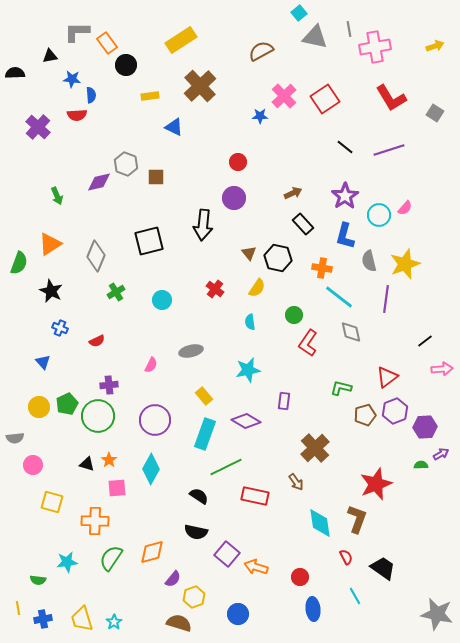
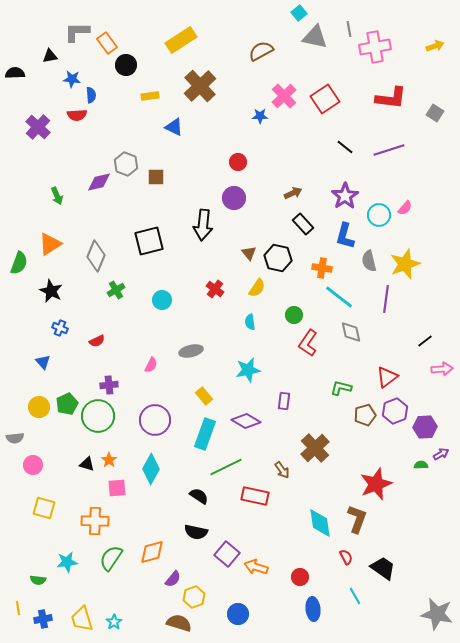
red L-shape at (391, 98): rotated 52 degrees counterclockwise
green cross at (116, 292): moved 2 px up
brown arrow at (296, 482): moved 14 px left, 12 px up
yellow square at (52, 502): moved 8 px left, 6 px down
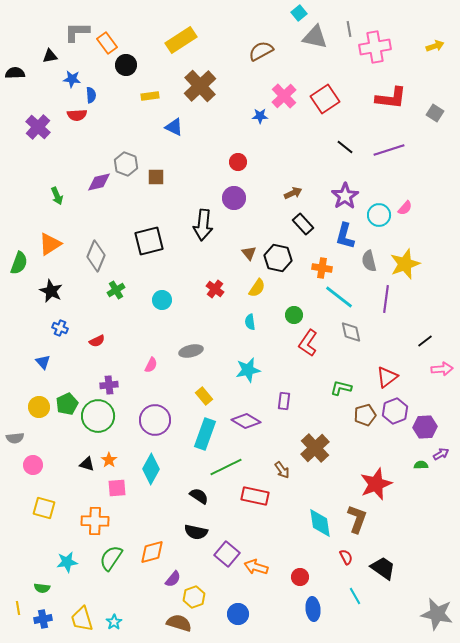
green semicircle at (38, 580): moved 4 px right, 8 px down
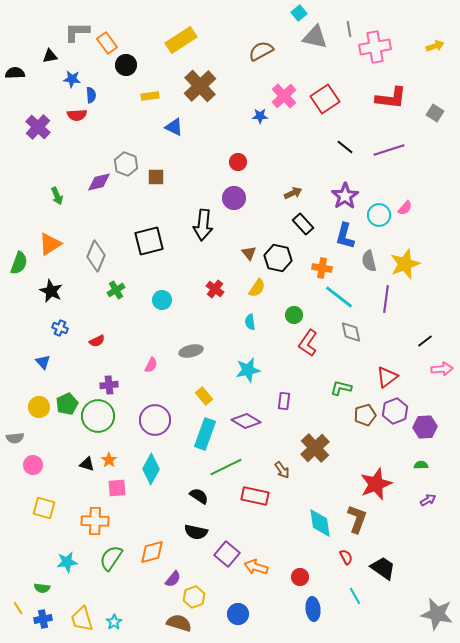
purple arrow at (441, 454): moved 13 px left, 46 px down
yellow line at (18, 608): rotated 24 degrees counterclockwise
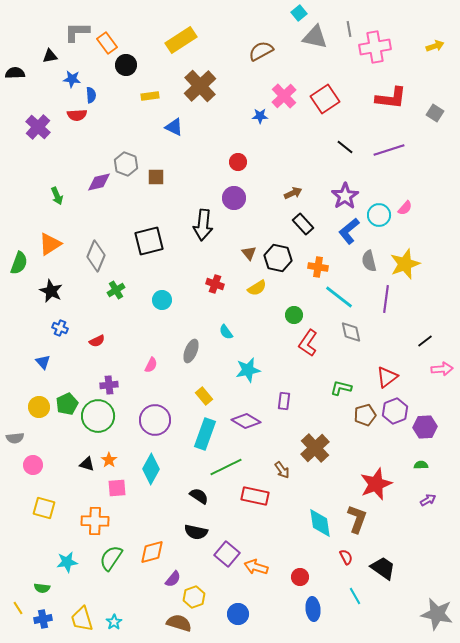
blue L-shape at (345, 236): moved 4 px right, 5 px up; rotated 36 degrees clockwise
orange cross at (322, 268): moved 4 px left, 1 px up
yellow semicircle at (257, 288): rotated 24 degrees clockwise
red cross at (215, 289): moved 5 px up; rotated 18 degrees counterclockwise
cyan semicircle at (250, 322): moved 24 px left, 10 px down; rotated 28 degrees counterclockwise
gray ellipse at (191, 351): rotated 55 degrees counterclockwise
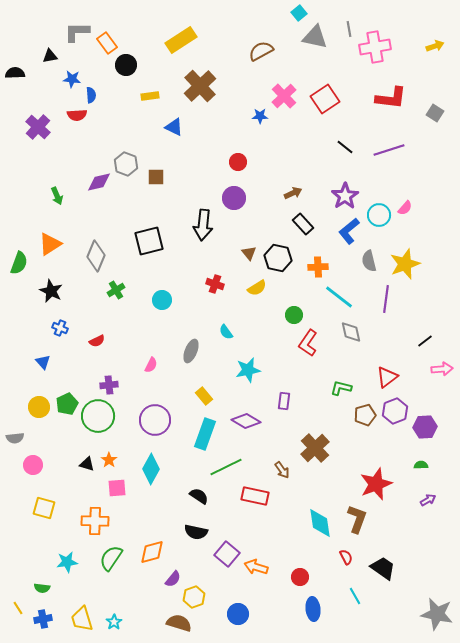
orange cross at (318, 267): rotated 12 degrees counterclockwise
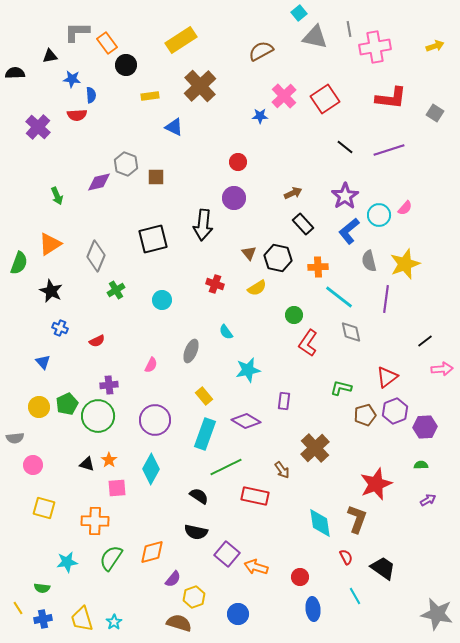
black square at (149, 241): moved 4 px right, 2 px up
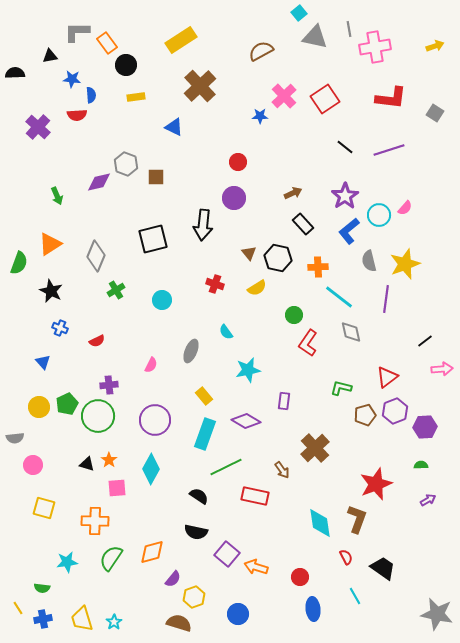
yellow rectangle at (150, 96): moved 14 px left, 1 px down
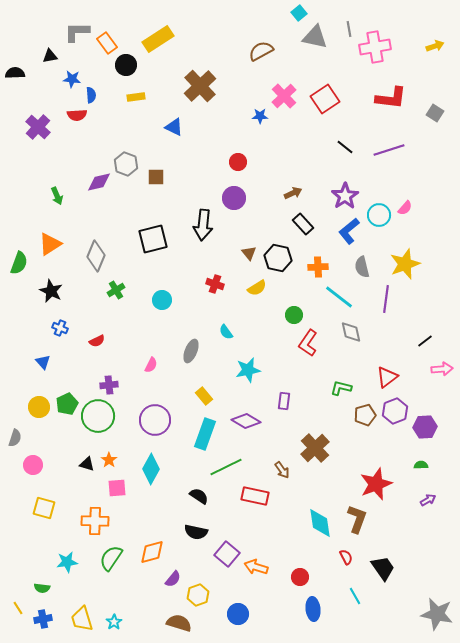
yellow rectangle at (181, 40): moved 23 px left, 1 px up
gray semicircle at (369, 261): moved 7 px left, 6 px down
gray semicircle at (15, 438): rotated 66 degrees counterclockwise
black trapezoid at (383, 568): rotated 20 degrees clockwise
yellow hexagon at (194, 597): moved 4 px right, 2 px up
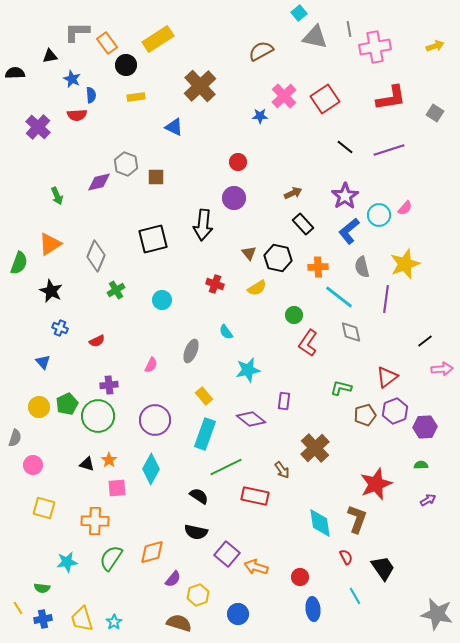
blue star at (72, 79): rotated 18 degrees clockwise
red L-shape at (391, 98): rotated 16 degrees counterclockwise
purple diamond at (246, 421): moved 5 px right, 2 px up; rotated 8 degrees clockwise
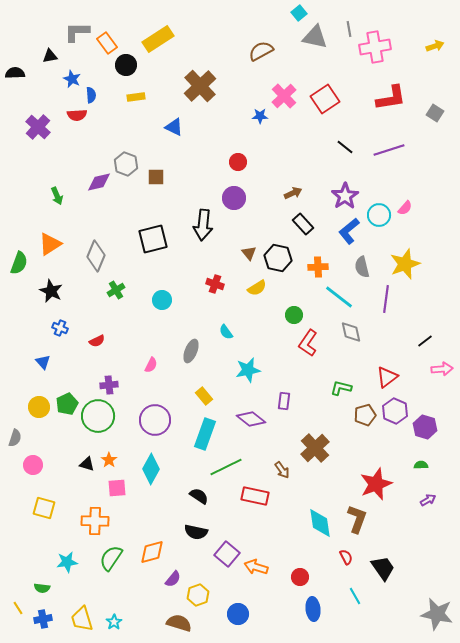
purple hexagon at (395, 411): rotated 15 degrees counterclockwise
purple hexagon at (425, 427): rotated 20 degrees clockwise
